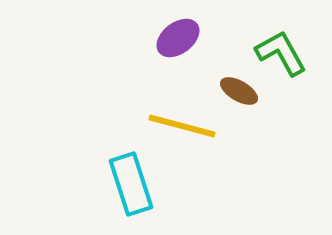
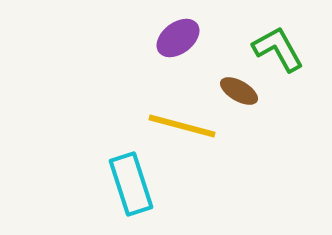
green L-shape: moved 3 px left, 4 px up
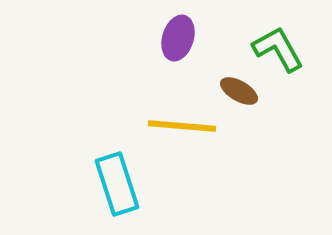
purple ellipse: rotated 36 degrees counterclockwise
yellow line: rotated 10 degrees counterclockwise
cyan rectangle: moved 14 px left
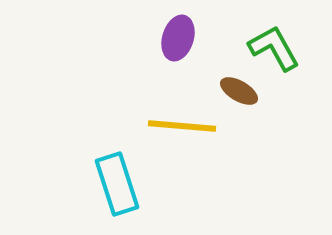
green L-shape: moved 4 px left, 1 px up
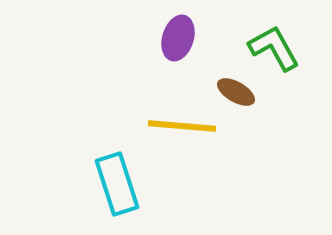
brown ellipse: moved 3 px left, 1 px down
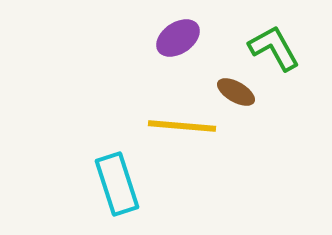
purple ellipse: rotated 39 degrees clockwise
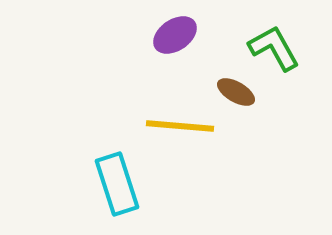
purple ellipse: moved 3 px left, 3 px up
yellow line: moved 2 px left
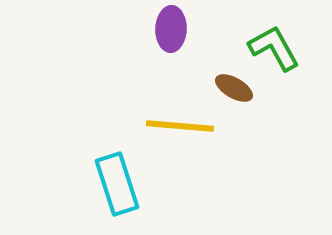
purple ellipse: moved 4 px left, 6 px up; rotated 54 degrees counterclockwise
brown ellipse: moved 2 px left, 4 px up
